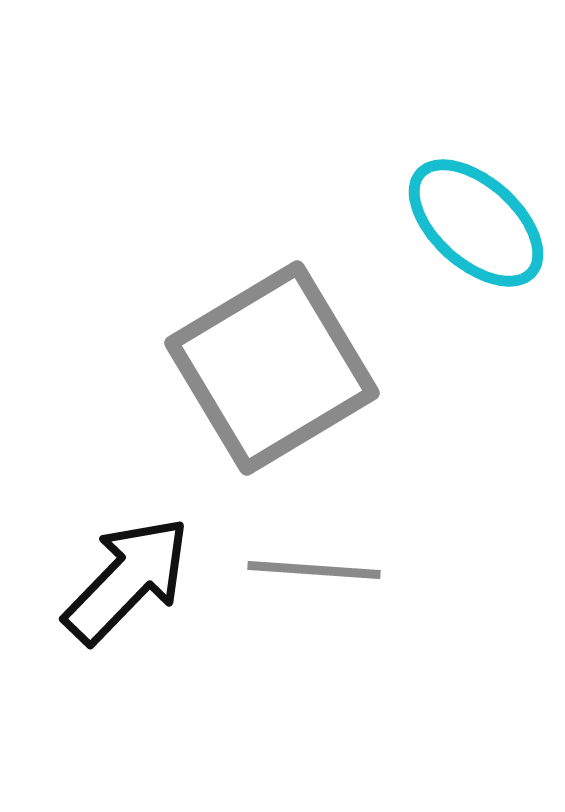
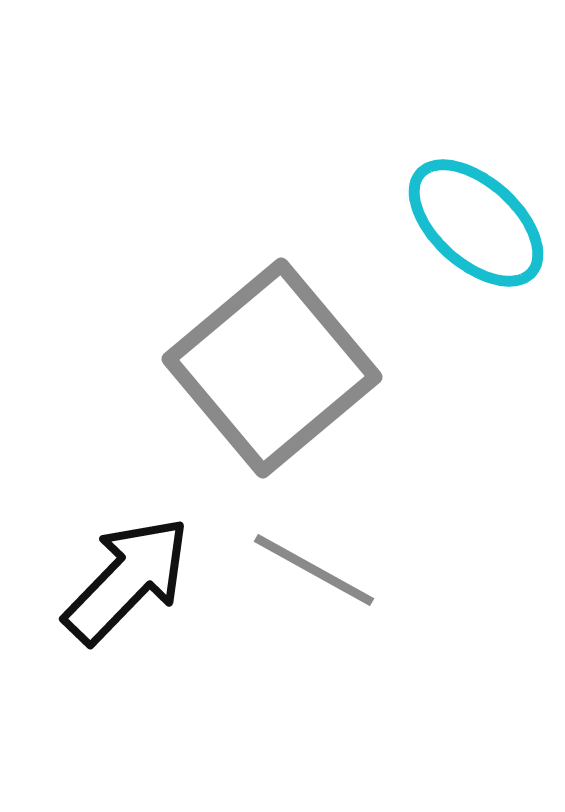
gray square: rotated 9 degrees counterclockwise
gray line: rotated 25 degrees clockwise
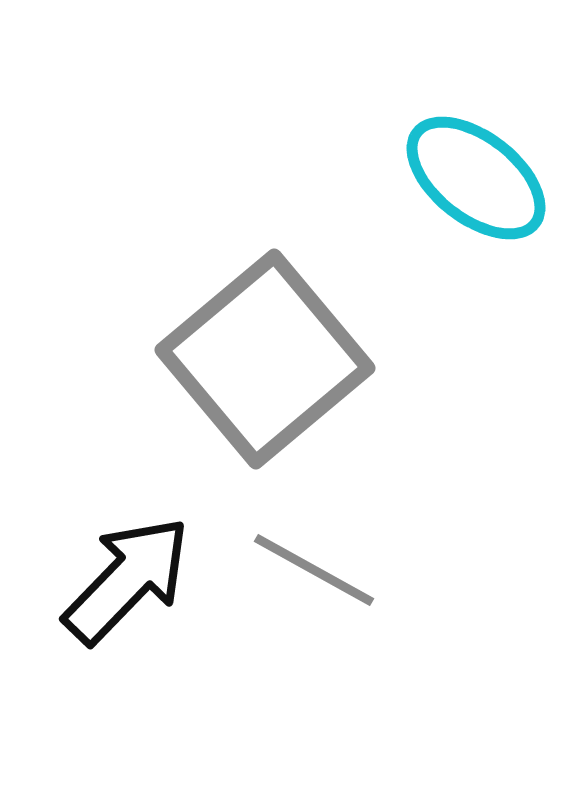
cyan ellipse: moved 45 px up; rotated 4 degrees counterclockwise
gray square: moved 7 px left, 9 px up
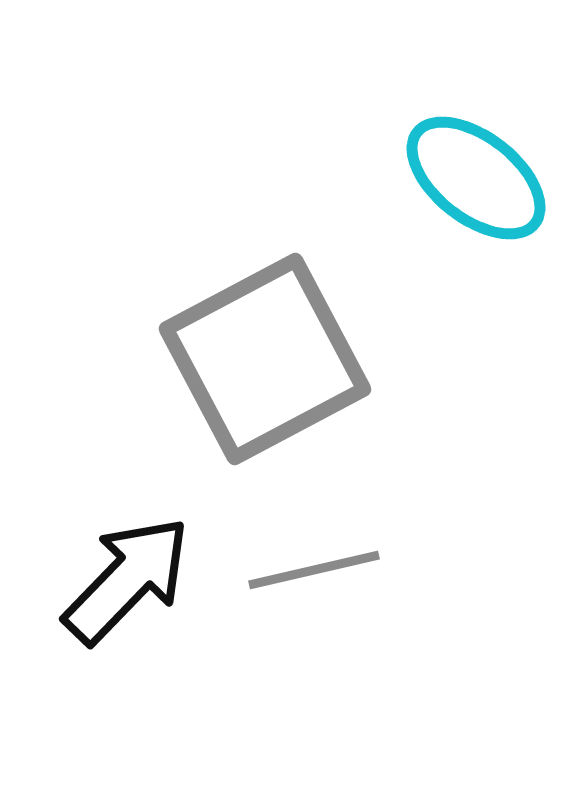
gray square: rotated 12 degrees clockwise
gray line: rotated 42 degrees counterclockwise
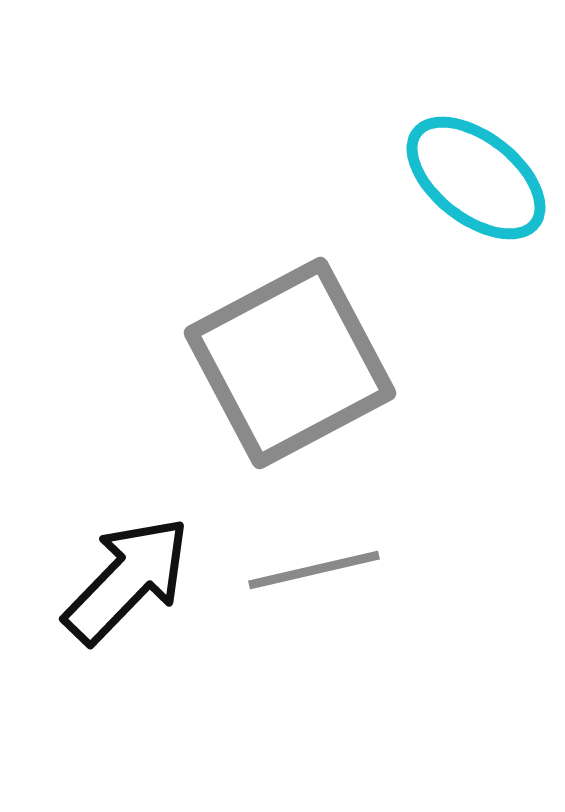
gray square: moved 25 px right, 4 px down
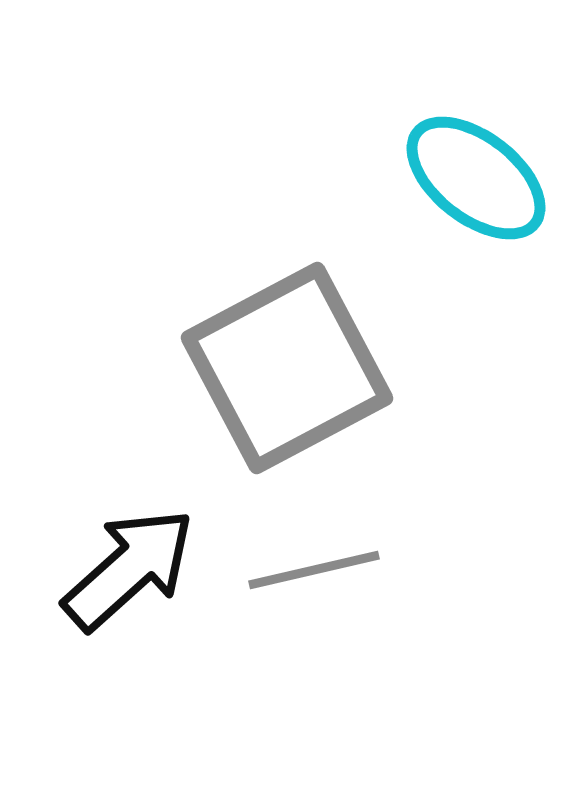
gray square: moved 3 px left, 5 px down
black arrow: moved 2 px right, 11 px up; rotated 4 degrees clockwise
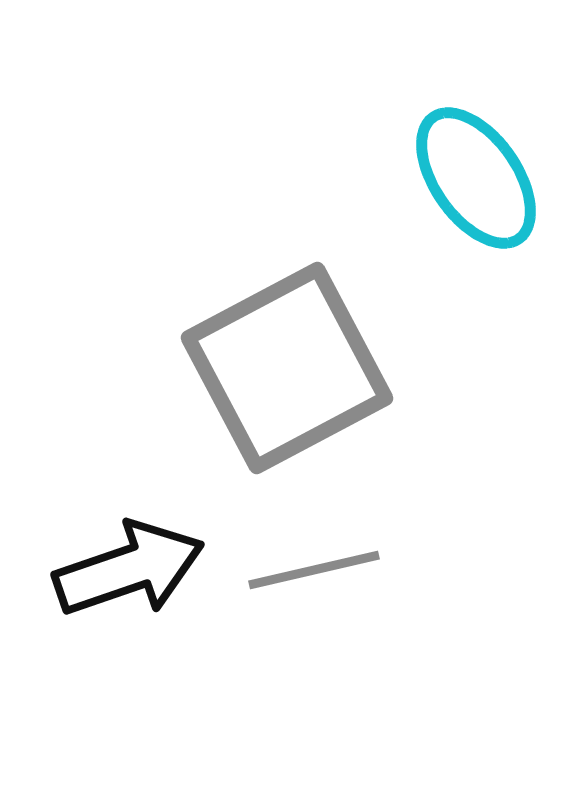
cyan ellipse: rotated 17 degrees clockwise
black arrow: rotated 23 degrees clockwise
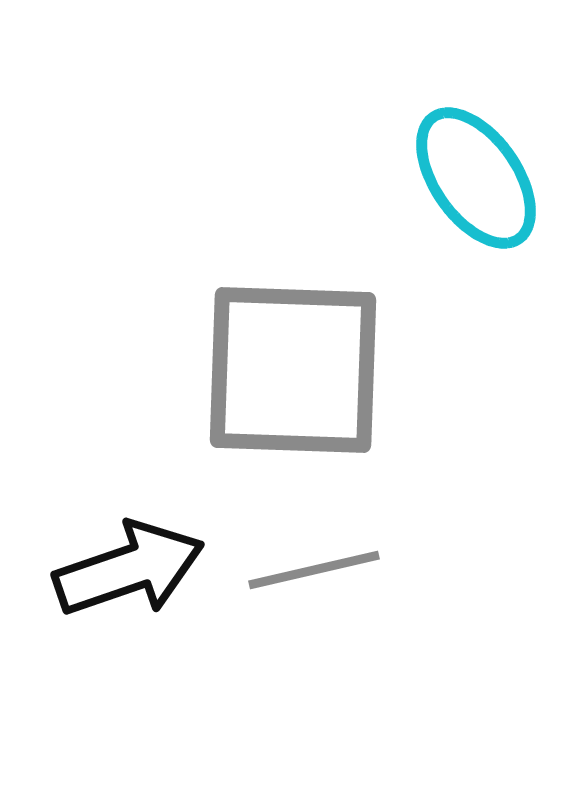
gray square: moved 6 px right, 2 px down; rotated 30 degrees clockwise
